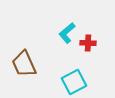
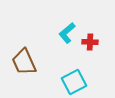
red cross: moved 2 px right, 1 px up
brown trapezoid: moved 2 px up
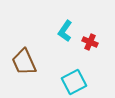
cyan L-shape: moved 2 px left, 2 px up; rotated 15 degrees counterclockwise
red cross: rotated 21 degrees clockwise
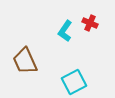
red cross: moved 19 px up
brown trapezoid: moved 1 px right, 1 px up
